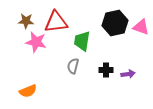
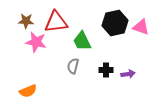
green trapezoid: rotated 35 degrees counterclockwise
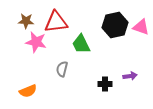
black hexagon: moved 2 px down
green trapezoid: moved 1 px left, 3 px down
gray semicircle: moved 11 px left, 3 px down
black cross: moved 1 px left, 14 px down
purple arrow: moved 2 px right, 2 px down
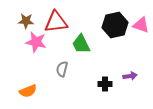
pink triangle: moved 2 px up
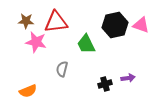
green trapezoid: moved 5 px right
purple arrow: moved 2 px left, 2 px down
black cross: rotated 16 degrees counterclockwise
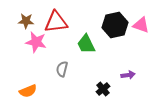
purple arrow: moved 3 px up
black cross: moved 2 px left, 5 px down; rotated 24 degrees counterclockwise
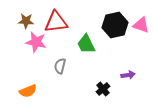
gray semicircle: moved 2 px left, 3 px up
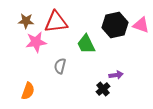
pink star: rotated 20 degrees counterclockwise
purple arrow: moved 12 px left
orange semicircle: rotated 48 degrees counterclockwise
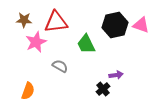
brown star: moved 2 px left, 1 px up
pink star: rotated 15 degrees counterclockwise
gray semicircle: rotated 105 degrees clockwise
